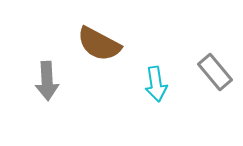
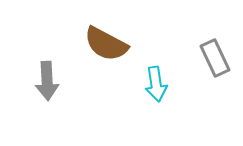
brown semicircle: moved 7 px right
gray rectangle: moved 14 px up; rotated 15 degrees clockwise
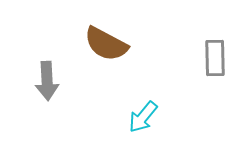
gray rectangle: rotated 24 degrees clockwise
cyan arrow: moved 13 px left, 33 px down; rotated 48 degrees clockwise
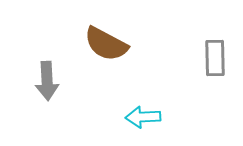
cyan arrow: rotated 48 degrees clockwise
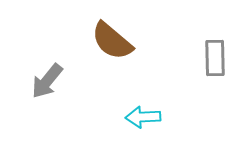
brown semicircle: moved 6 px right, 3 px up; rotated 12 degrees clockwise
gray arrow: rotated 42 degrees clockwise
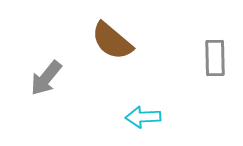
gray arrow: moved 1 px left, 3 px up
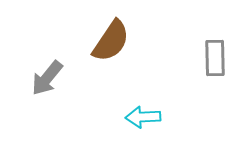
brown semicircle: moved 1 px left; rotated 96 degrees counterclockwise
gray arrow: moved 1 px right
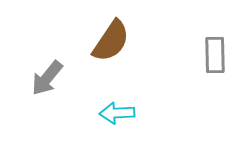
gray rectangle: moved 3 px up
cyan arrow: moved 26 px left, 4 px up
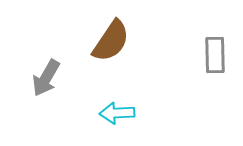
gray arrow: moved 1 px left; rotated 9 degrees counterclockwise
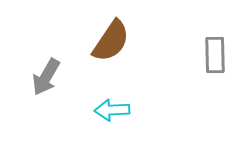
gray arrow: moved 1 px up
cyan arrow: moved 5 px left, 3 px up
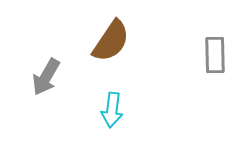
cyan arrow: rotated 80 degrees counterclockwise
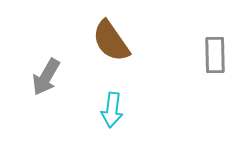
brown semicircle: rotated 111 degrees clockwise
